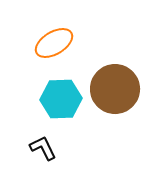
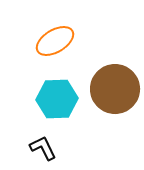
orange ellipse: moved 1 px right, 2 px up
cyan hexagon: moved 4 px left
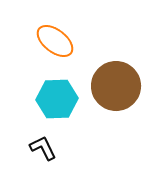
orange ellipse: rotated 69 degrees clockwise
brown circle: moved 1 px right, 3 px up
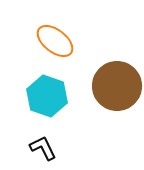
brown circle: moved 1 px right
cyan hexagon: moved 10 px left, 3 px up; rotated 21 degrees clockwise
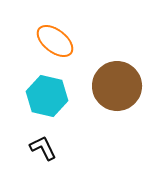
cyan hexagon: rotated 6 degrees counterclockwise
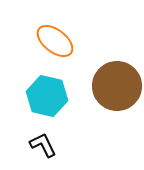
black L-shape: moved 3 px up
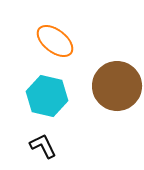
black L-shape: moved 1 px down
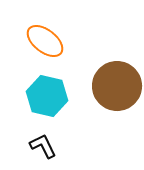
orange ellipse: moved 10 px left
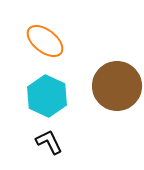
cyan hexagon: rotated 12 degrees clockwise
black L-shape: moved 6 px right, 4 px up
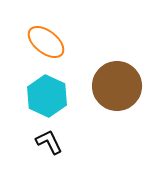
orange ellipse: moved 1 px right, 1 px down
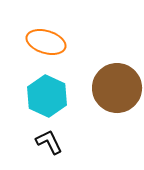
orange ellipse: rotated 21 degrees counterclockwise
brown circle: moved 2 px down
